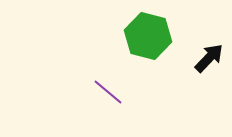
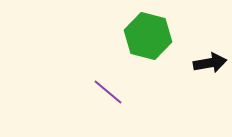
black arrow: moved 1 px right, 5 px down; rotated 36 degrees clockwise
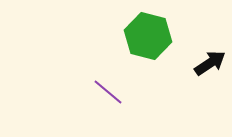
black arrow: rotated 24 degrees counterclockwise
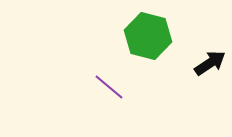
purple line: moved 1 px right, 5 px up
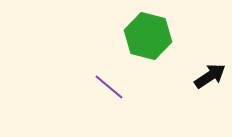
black arrow: moved 13 px down
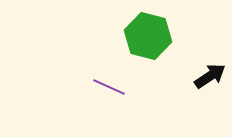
purple line: rotated 16 degrees counterclockwise
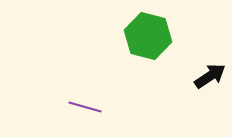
purple line: moved 24 px left, 20 px down; rotated 8 degrees counterclockwise
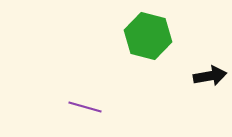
black arrow: rotated 24 degrees clockwise
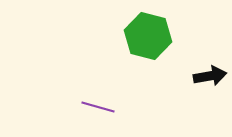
purple line: moved 13 px right
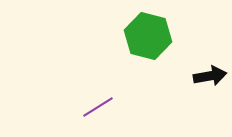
purple line: rotated 48 degrees counterclockwise
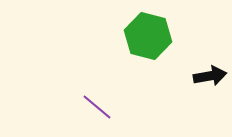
purple line: moved 1 px left; rotated 72 degrees clockwise
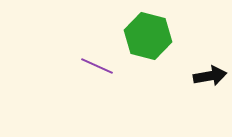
purple line: moved 41 px up; rotated 16 degrees counterclockwise
